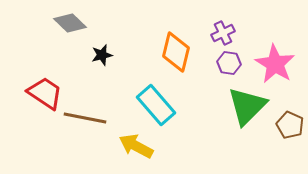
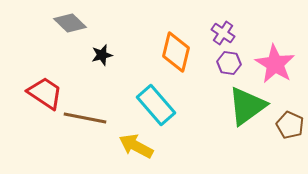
purple cross: rotated 30 degrees counterclockwise
green triangle: rotated 9 degrees clockwise
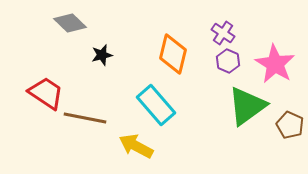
orange diamond: moved 3 px left, 2 px down
purple hexagon: moved 1 px left, 2 px up; rotated 15 degrees clockwise
red trapezoid: moved 1 px right
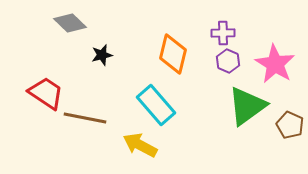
purple cross: rotated 35 degrees counterclockwise
yellow arrow: moved 4 px right, 1 px up
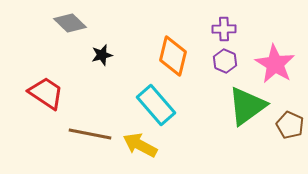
purple cross: moved 1 px right, 4 px up
orange diamond: moved 2 px down
purple hexagon: moved 3 px left
brown line: moved 5 px right, 16 px down
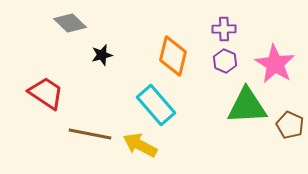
green triangle: rotated 33 degrees clockwise
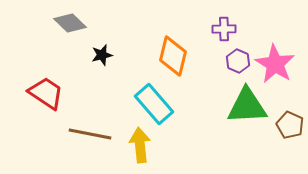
purple hexagon: moved 13 px right
cyan rectangle: moved 2 px left, 1 px up
yellow arrow: rotated 56 degrees clockwise
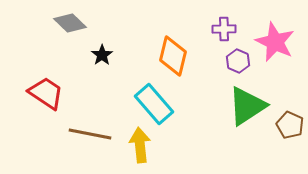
black star: rotated 20 degrees counterclockwise
pink star: moved 22 px up; rotated 6 degrees counterclockwise
green triangle: rotated 30 degrees counterclockwise
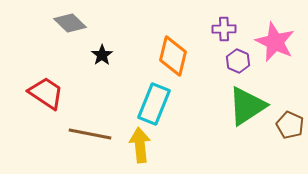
cyan rectangle: rotated 63 degrees clockwise
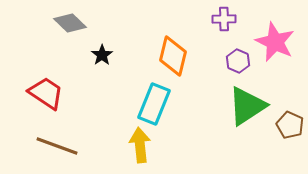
purple cross: moved 10 px up
brown line: moved 33 px left, 12 px down; rotated 9 degrees clockwise
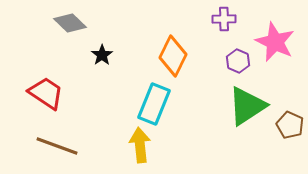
orange diamond: rotated 12 degrees clockwise
